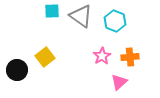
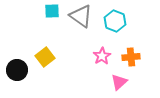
orange cross: moved 1 px right
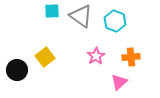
pink star: moved 6 px left
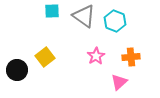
gray triangle: moved 3 px right
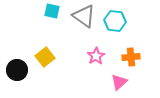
cyan square: rotated 14 degrees clockwise
cyan hexagon: rotated 15 degrees counterclockwise
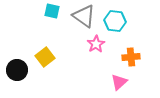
pink star: moved 12 px up
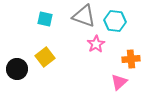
cyan square: moved 7 px left, 8 px down
gray triangle: rotated 15 degrees counterclockwise
orange cross: moved 2 px down
black circle: moved 1 px up
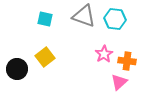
cyan hexagon: moved 2 px up
pink star: moved 8 px right, 10 px down
orange cross: moved 4 px left, 2 px down; rotated 12 degrees clockwise
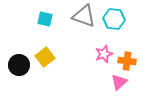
cyan hexagon: moved 1 px left
pink star: rotated 12 degrees clockwise
black circle: moved 2 px right, 4 px up
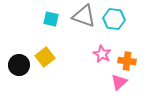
cyan square: moved 6 px right
pink star: moved 2 px left; rotated 24 degrees counterclockwise
